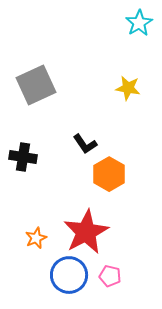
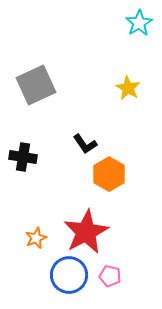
yellow star: rotated 20 degrees clockwise
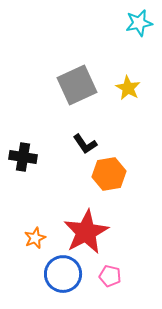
cyan star: rotated 20 degrees clockwise
gray square: moved 41 px right
orange hexagon: rotated 20 degrees clockwise
orange star: moved 1 px left
blue circle: moved 6 px left, 1 px up
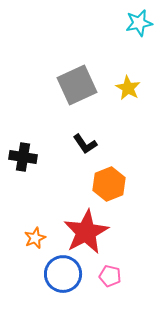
orange hexagon: moved 10 px down; rotated 12 degrees counterclockwise
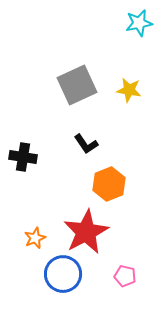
yellow star: moved 1 px right, 2 px down; rotated 20 degrees counterclockwise
black L-shape: moved 1 px right
pink pentagon: moved 15 px right
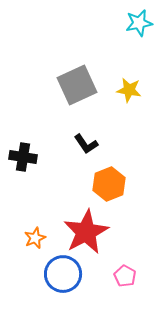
pink pentagon: rotated 15 degrees clockwise
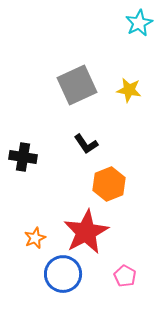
cyan star: rotated 16 degrees counterclockwise
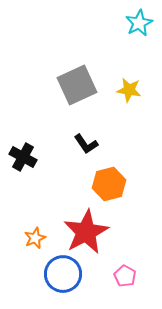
black cross: rotated 20 degrees clockwise
orange hexagon: rotated 8 degrees clockwise
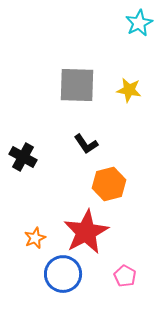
gray square: rotated 27 degrees clockwise
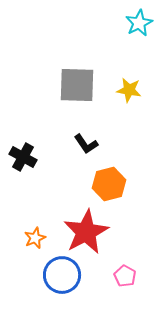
blue circle: moved 1 px left, 1 px down
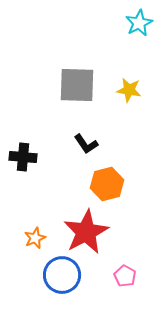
black cross: rotated 24 degrees counterclockwise
orange hexagon: moved 2 px left
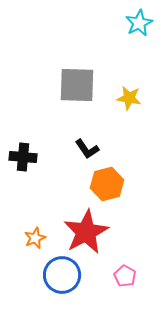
yellow star: moved 8 px down
black L-shape: moved 1 px right, 5 px down
